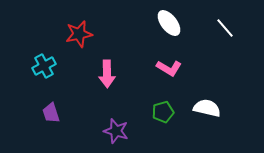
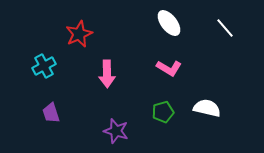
red star: rotated 12 degrees counterclockwise
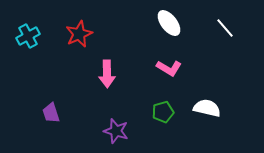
cyan cross: moved 16 px left, 30 px up
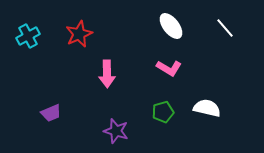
white ellipse: moved 2 px right, 3 px down
purple trapezoid: rotated 95 degrees counterclockwise
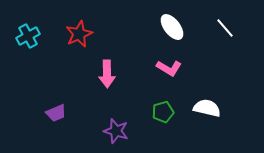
white ellipse: moved 1 px right, 1 px down
purple trapezoid: moved 5 px right
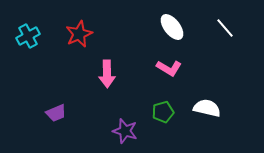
purple star: moved 9 px right
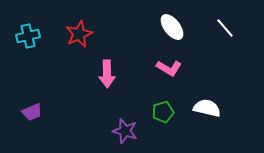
cyan cross: rotated 15 degrees clockwise
purple trapezoid: moved 24 px left, 1 px up
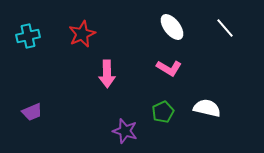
red star: moved 3 px right
green pentagon: rotated 10 degrees counterclockwise
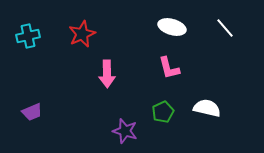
white ellipse: rotated 36 degrees counterclockwise
pink L-shape: rotated 45 degrees clockwise
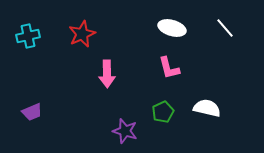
white ellipse: moved 1 px down
